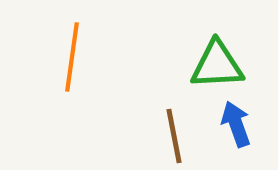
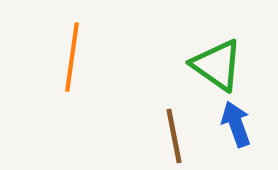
green triangle: rotated 38 degrees clockwise
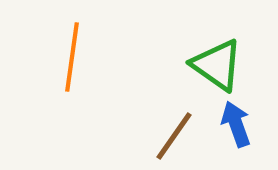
brown line: rotated 46 degrees clockwise
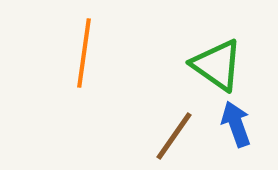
orange line: moved 12 px right, 4 px up
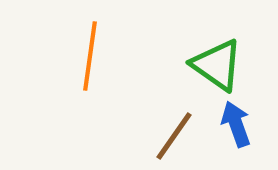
orange line: moved 6 px right, 3 px down
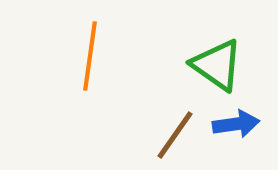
blue arrow: rotated 102 degrees clockwise
brown line: moved 1 px right, 1 px up
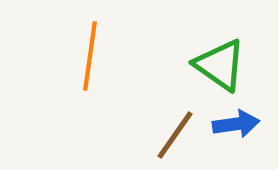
green triangle: moved 3 px right
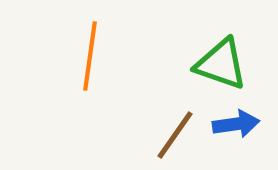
green triangle: moved 1 px right, 1 px up; rotated 16 degrees counterclockwise
